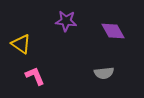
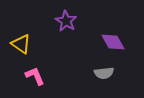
purple star: rotated 25 degrees clockwise
purple diamond: moved 11 px down
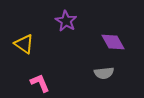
yellow triangle: moved 3 px right
pink L-shape: moved 5 px right, 7 px down
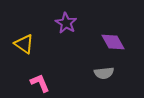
purple star: moved 2 px down
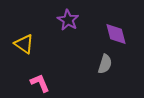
purple star: moved 2 px right, 3 px up
purple diamond: moved 3 px right, 8 px up; rotated 15 degrees clockwise
gray semicircle: moved 1 px right, 9 px up; rotated 66 degrees counterclockwise
